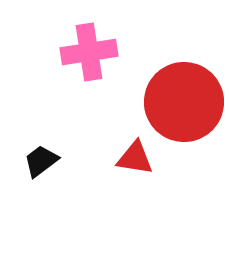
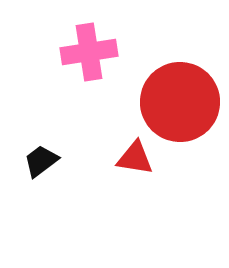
red circle: moved 4 px left
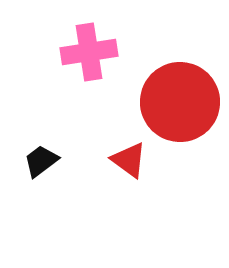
red triangle: moved 6 px left, 2 px down; rotated 27 degrees clockwise
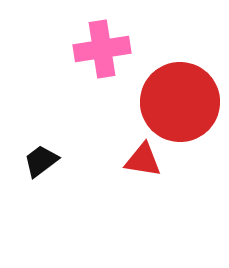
pink cross: moved 13 px right, 3 px up
red triangle: moved 14 px right; rotated 27 degrees counterclockwise
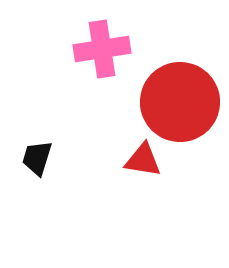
black trapezoid: moved 4 px left, 3 px up; rotated 36 degrees counterclockwise
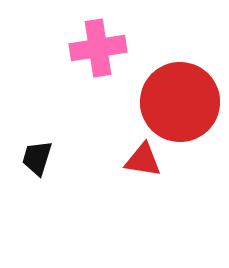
pink cross: moved 4 px left, 1 px up
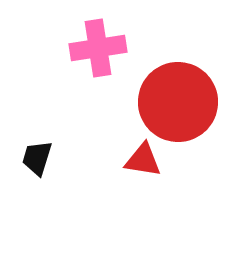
red circle: moved 2 px left
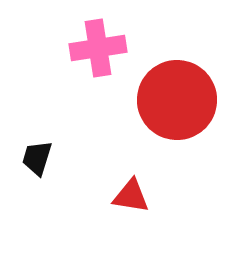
red circle: moved 1 px left, 2 px up
red triangle: moved 12 px left, 36 px down
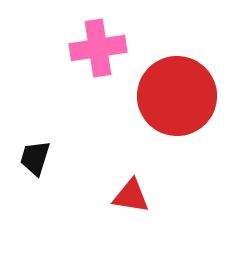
red circle: moved 4 px up
black trapezoid: moved 2 px left
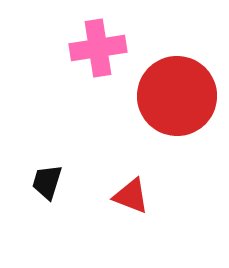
black trapezoid: moved 12 px right, 24 px down
red triangle: rotated 12 degrees clockwise
